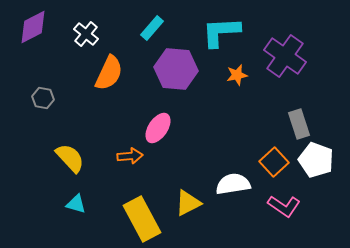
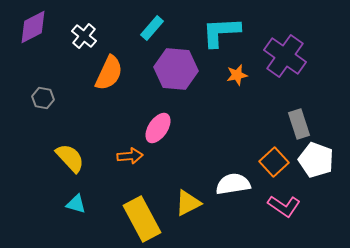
white cross: moved 2 px left, 2 px down
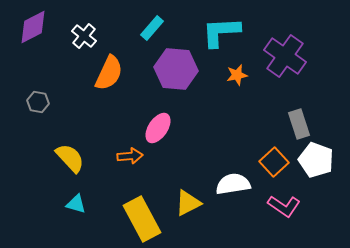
gray hexagon: moved 5 px left, 4 px down
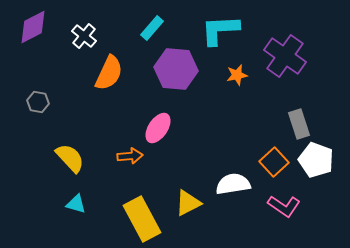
cyan L-shape: moved 1 px left, 2 px up
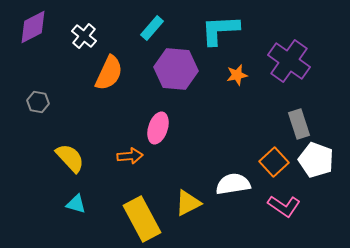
purple cross: moved 4 px right, 5 px down
pink ellipse: rotated 16 degrees counterclockwise
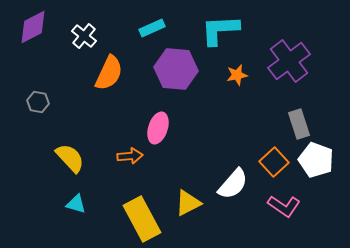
cyan rectangle: rotated 25 degrees clockwise
purple cross: rotated 18 degrees clockwise
white semicircle: rotated 140 degrees clockwise
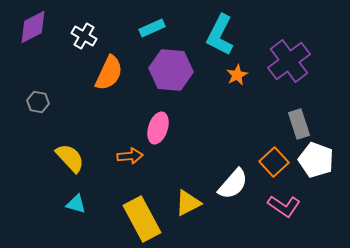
cyan L-shape: moved 5 px down; rotated 60 degrees counterclockwise
white cross: rotated 10 degrees counterclockwise
purple hexagon: moved 5 px left, 1 px down
orange star: rotated 15 degrees counterclockwise
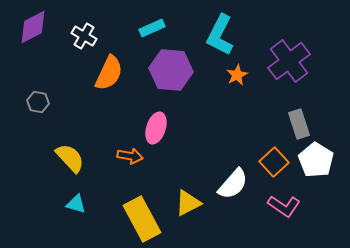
pink ellipse: moved 2 px left
orange arrow: rotated 15 degrees clockwise
white pentagon: rotated 12 degrees clockwise
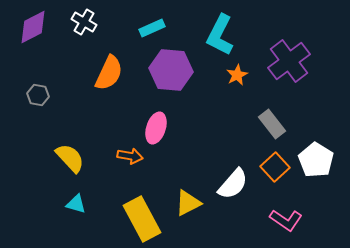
white cross: moved 14 px up
gray hexagon: moved 7 px up
gray rectangle: moved 27 px left; rotated 20 degrees counterclockwise
orange square: moved 1 px right, 5 px down
pink L-shape: moved 2 px right, 14 px down
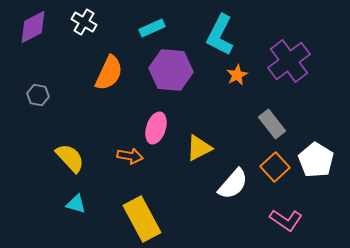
yellow triangle: moved 11 px right, 55 px up
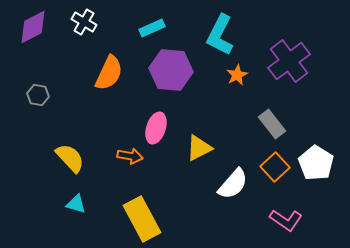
white pentagon: moved 3 px down
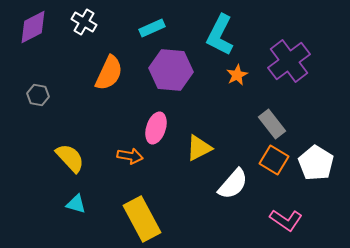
orange square: moved 1 px left, 7 px up; rotated 16 degrees counterclockwise
